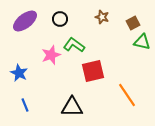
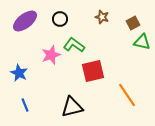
black triangle: rotated 15 degrees counterclockwise
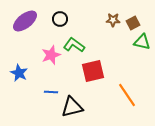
brown star: moved 11 px right, 3 px down; rotated 16 degrees counterclockwise
blue line: moved 26 px right, 13 px up; rotated 64 degrees counterclockwise
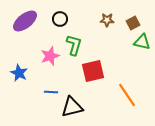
brown star: moved 6 px left
green L-shape: rotated 70 degrees clockwise
pink star: moved 1 px left, 1 px down
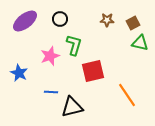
green triangle: moved 2 px left, 1 px down
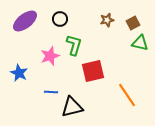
brown star: rotated 16 degrees counterclockwise
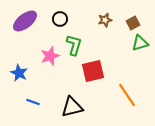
brown star: moved 2 px left
green triangle: rotated 30 degrees counterclockwise
blue line: moved 18 px left, 10 px down; rotated 16 degrees clockwise
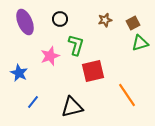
purple ellipse: moved 1 px down; rotated 75 degrees counterclockwise
green L-shape: moved 2 px right
blue line: rotated 72 degrees counterclockwise
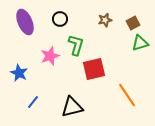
red square: moved 1 px right, 2 px up
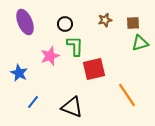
black circle: moved 5 px right, 5 px down
brown square: rotated 24 degrees clockwise
green L-shape: moved 1 px left, 1 px down; rotated 15 degrees counterclockwise
black triangle: rotated 35 degrees clockwise
